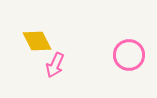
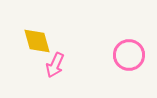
yellow diamond: rotated 12 degrees clockwise
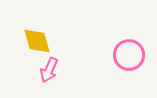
pink arrow: moved 6 px left, 5 px down
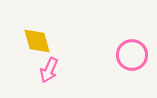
pink circle: moved 3 px right
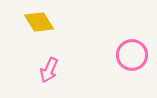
yellow diamond: moved 2 px right, 19 px up; rotated 16 degrees counterclockwise
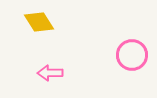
pink arrow: moved 1 px right, 3 px down; rotated 65 degrees clockwise
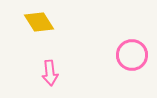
pink arrow: rotated 95 degrees counterclockwise
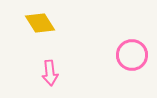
yellow diamond: moved 1 px right, 1 px down
